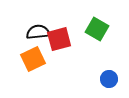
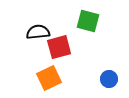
green square: moved 9 px left, 8 px up; rotated 15 degrees counterclockwise
red square: moved 8 px down
orange square: moved 16 px right, 19 px down
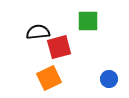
green square: rotated 15 degrees counterclockwise
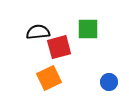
green square: moved 8 px down
blue circle: moved 3 px down
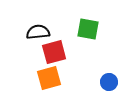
green square: rotated 10 degrees clockwise
red square: moved 5 px left, 5 px down
orange square: rotated 10 degrees clockwise
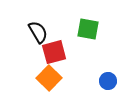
black semicircle: rotated 65 degrees clockwise
orange square: rotated 30 degrees counterclockwise
blue circle: moved 1 px left, 1 px up
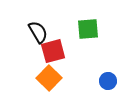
green square: rotated 15 degrees counterclockwise
red square: moved 1 px left, 1 px up
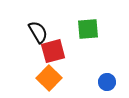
blue circle: moved 1 px left, 1 px down
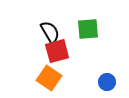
black semicircle: moved 12 px right
red square: moved 4 px right
orange square: rotated 10 degrees counterclockwise
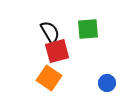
blue circle: moved 1 px down
